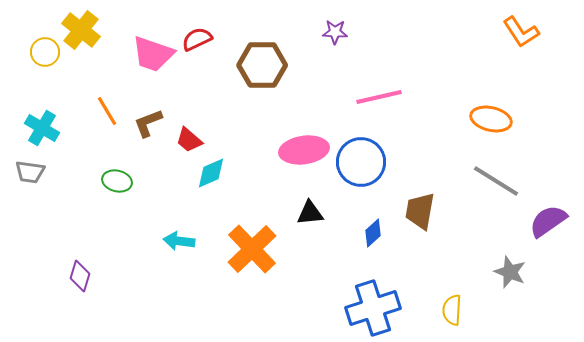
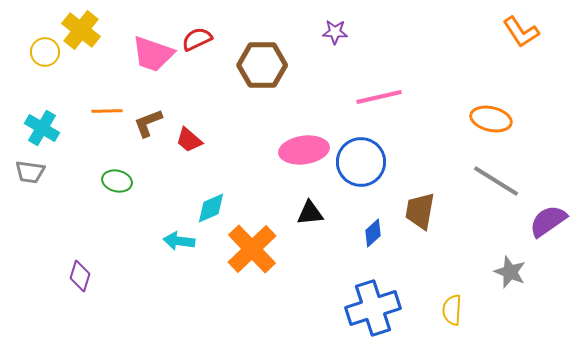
orange line: rotated 60 degrees counterclockwise
cyan diamond: moved 35 px down
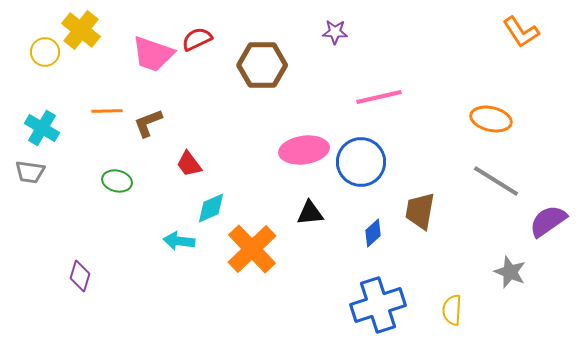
red trapezoid: moved 24 px down; rotated 12 degrees clockwise
blue cross: moved 5 px right, 3 px up
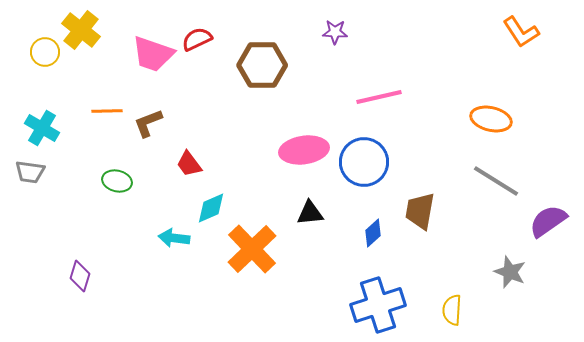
blue circle: moved 3 px right
cyan arrow: moved 5 px left, 3 px up
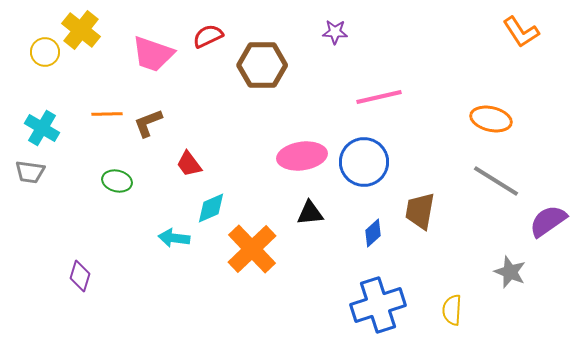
red semicircle: moved 11 px right, 3 px up
orange line: moved 3 px down
pink ellipse: moved 2 px left, 6 px down
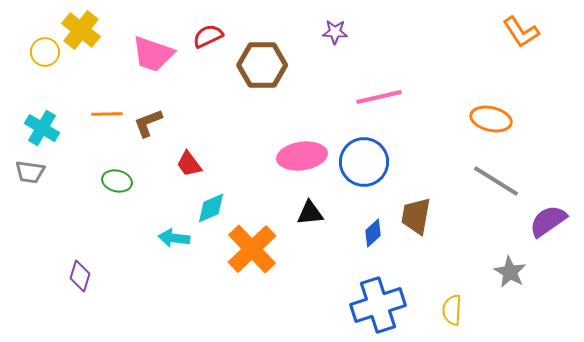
brown trapezoid: moved 4 px left, 5 px down
gray star: rotated 8 degrees clockwise
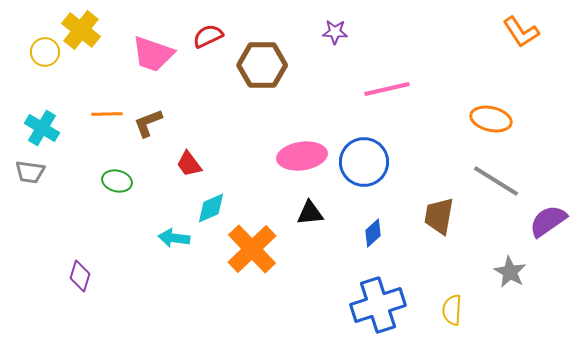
pink line: moved 8 px right, 8 px up
brown trapezoid: moved 23 px right
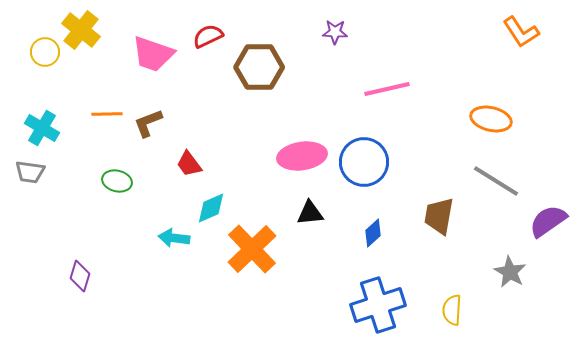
brown hexagon: moved 3 px left, 2 px down
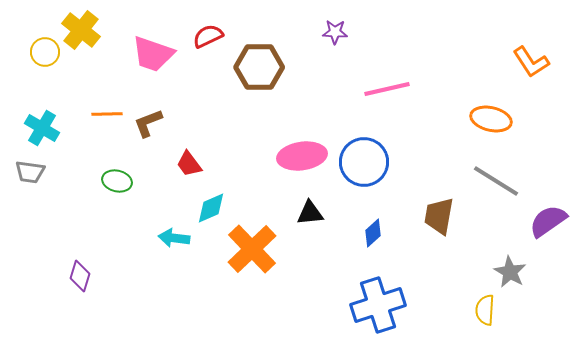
orange L-shape: moved 10 px right, 30 px down
yellow semicircle: moved 33 px right
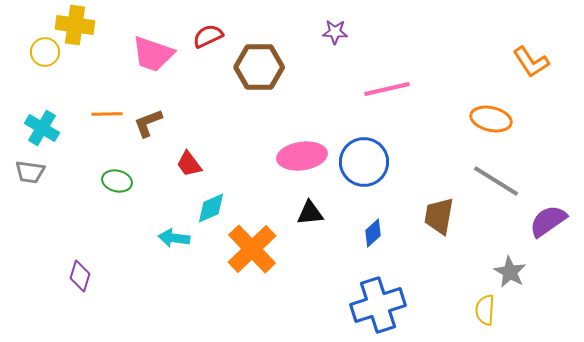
yellow cross: moved 6 px left, 5 px up; rotated 30 degrees counterclockwise
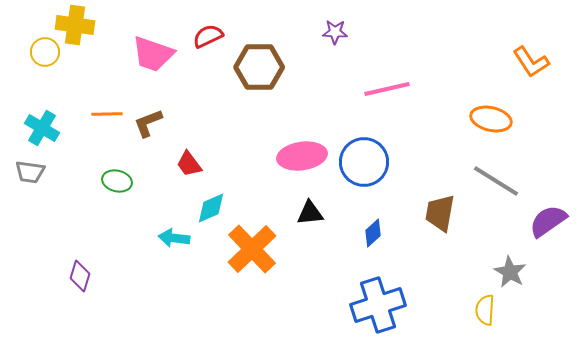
brown trapezoid: moved 1 px right, 3 px up
